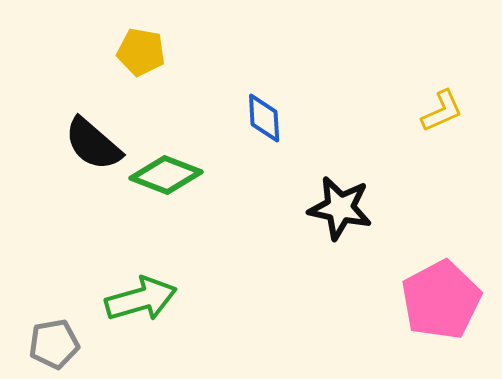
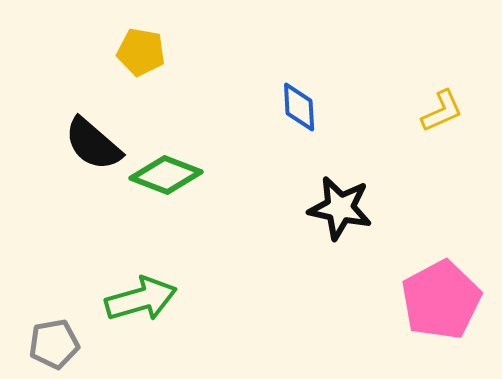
blue diamond: moved 35 px right, 11 px up
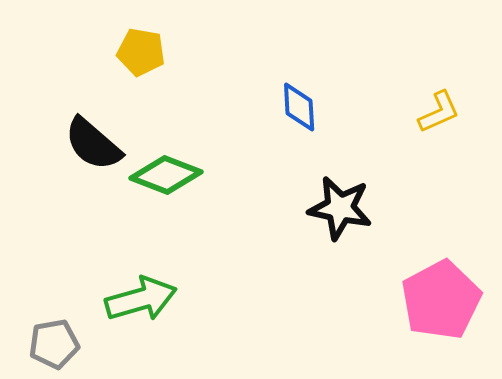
yellow L-shape: moved 3 px left, 1 px down
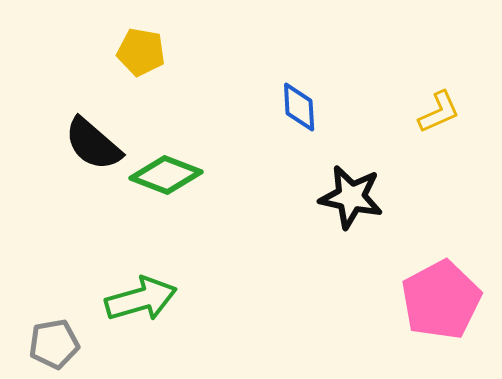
black star: moved 11 px right, 11 px up
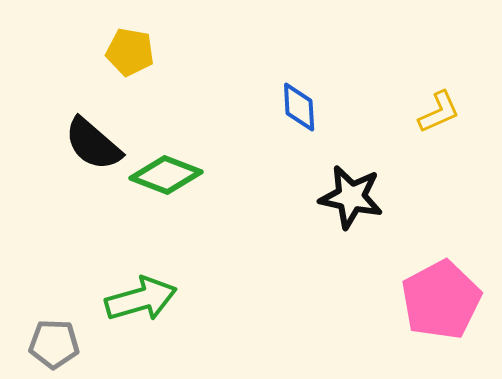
yellow pentagon: moved 11 px left
gray pentagon: rotated 12 degrees clockwise
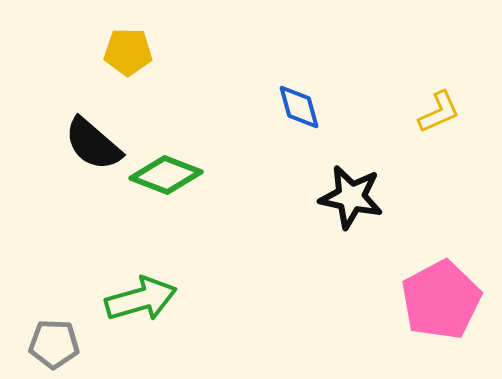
yellow pentagon: moved 2 px left; rotated 9 degrees counterclockwise
blue diamond: rotated 12 degrees counterclockwise
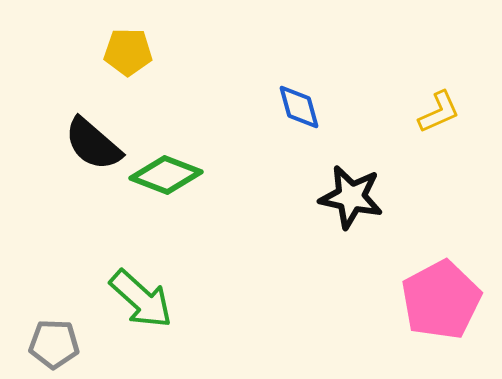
green arrow: rotated 58 degrees clockwise
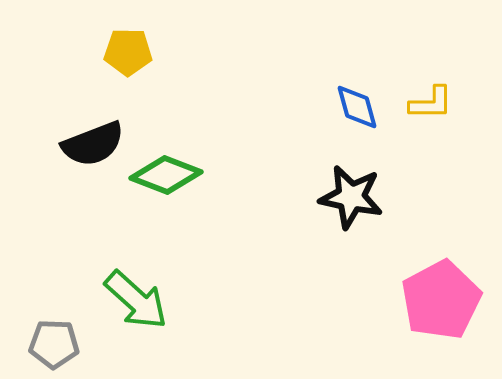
blue diamond: moved 58 px right
yellow L-shape: moved 8 px left, 9 px up; rotated 24 degrees clockwise
black semicircle: rotated 62 degrees counterclockwise
green arrow: moved 5 px left, 1 px down
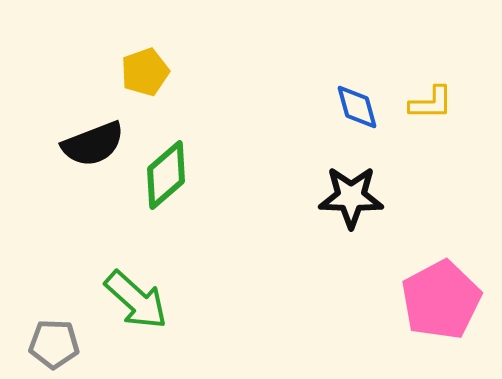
yellow pentagon: moved 17 px right, 20 px down; rotated 21 degrees counterclockwise
green diamond: rotated 62 degrees counterclockwise
black star: rotated 10 degrees counterclockwise
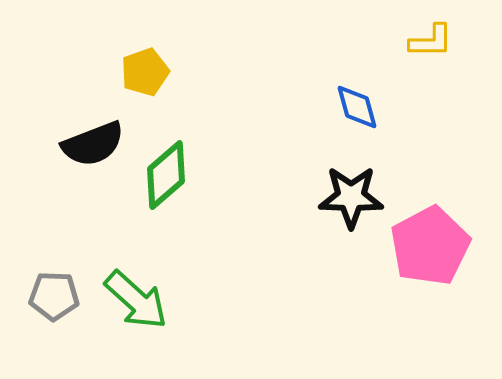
yellow L-shape: moved 62 px up
pink pentagon: moved 11 px left, 54 px up
gray pentagon: moved 48 px up
